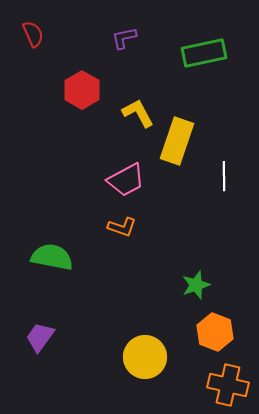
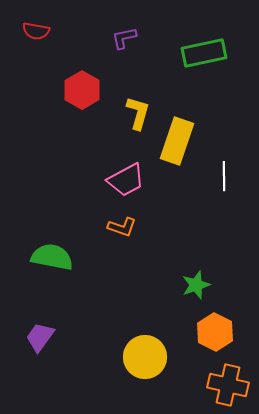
red semicircle: moved 3 px right, 3 px up; rotated 124 degrees clockwise
yellow L-shape: rotated 44 degrees clockwise
orange hexagon: rotated 6 degrees clockwise
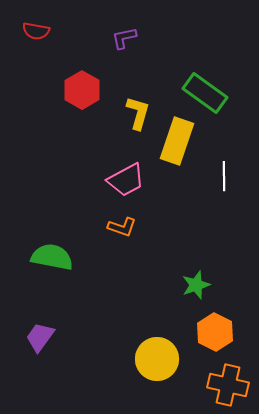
green rectangle: moved 1 px right, 40 px down; rotated 48 degrees clockwise
yellow circle: moved 12 px right, 2 px down
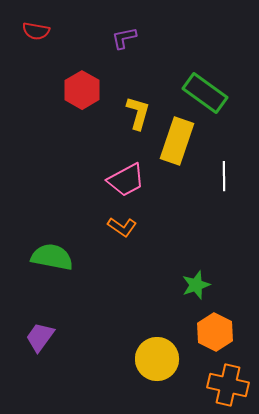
orange L-shape: rotated 16 degrees clockwise
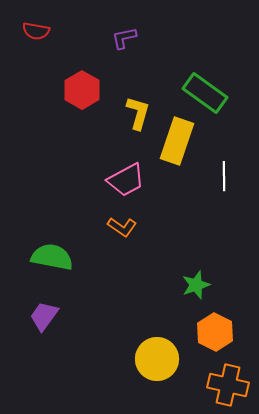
purple trapezoid: moved 4 px right, 21 px up
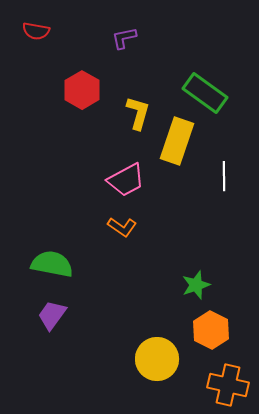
green semicircle: moved 7 px down
purple trapezoid: moved 8 px right, 1 px up
orange hexagon: moved 4 px left, 2 px up
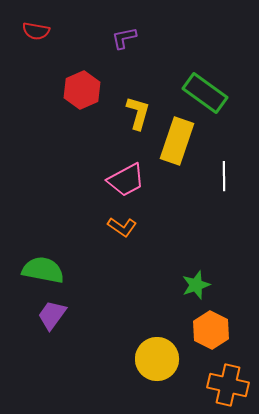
red hexagon: rotated 6 degrees clockwise
green semicircle: moved 9 px left, 6 px down
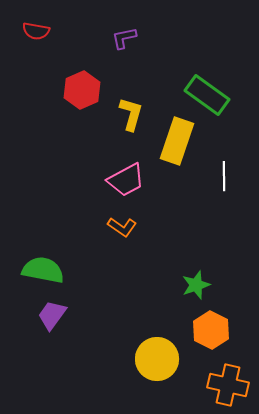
green rectangle: moved 2 px right, 2 px down
yellow L-shape: moved 7 px left, 1 px down
